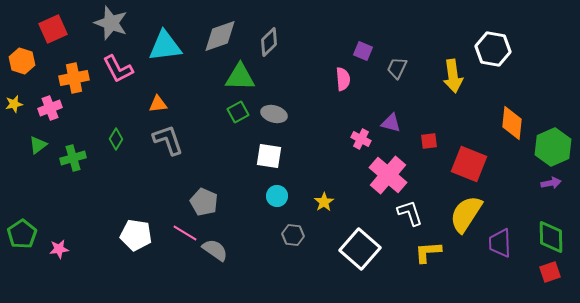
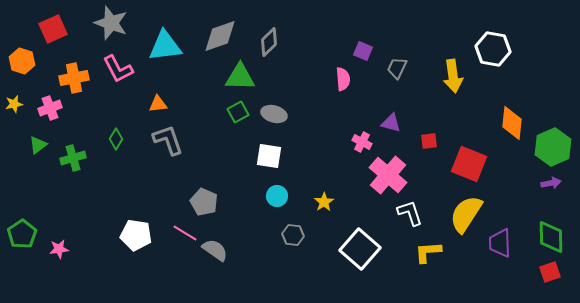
pink cross at (361, 139): moved 1 px right, 3 px down
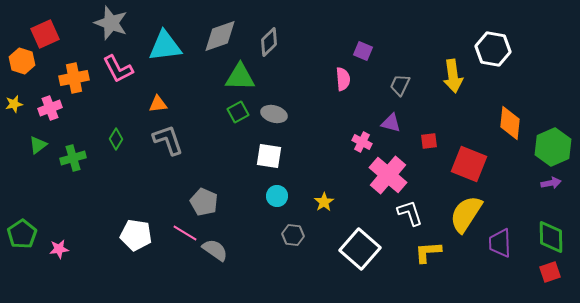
red square at (53, 29): moved 8 px left, 5 px down
gray trapezoid at (397, 68): moved 3 px right, 17 px down
orange diamond at (512, 123): moved 2 px left
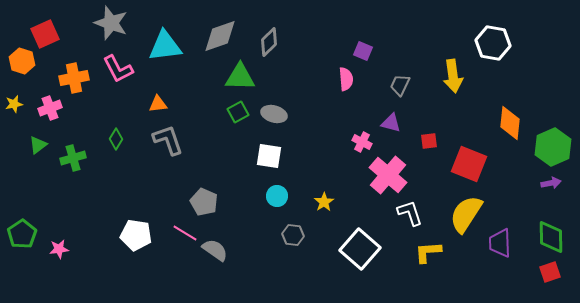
white hexagon at (493, 49): moved 6 px up
pink semicircle at (343, 79): moved 3 px right
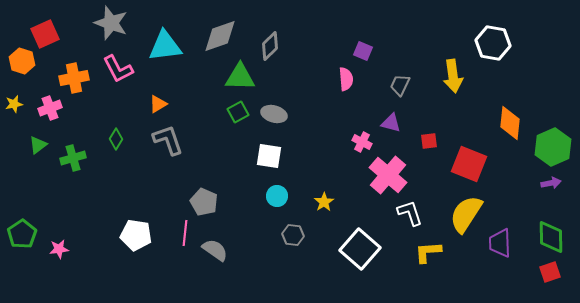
gray diamond at (269, 42): moved 1 px right, 4 px down
orange triangle at (158, 104): rotated 24 degrees counterclockwise
pink line at (185, 233): rotated 65 degrees clockwise
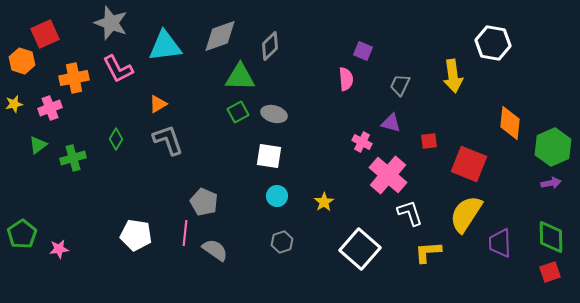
gray hexagon at (293, 235): moved 11 px left, 7 px down; rotated 25 degrees counterclockwise
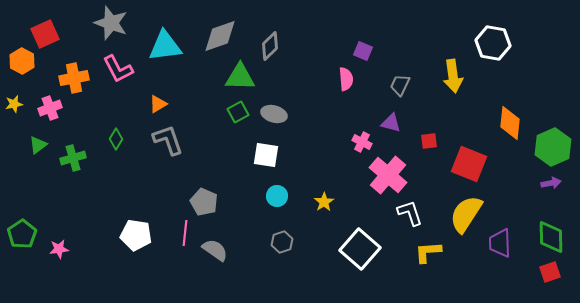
orange hexagon at (22, 61): rotated 10 degrees clockwise
white square at (269, 156): moved 3 px left, 1 px up
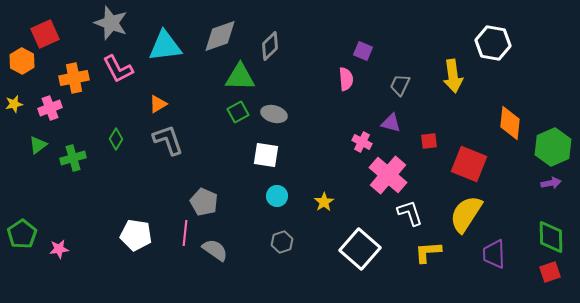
purple trapezoid at (500, 243): moved 6 px left, 11 px down
